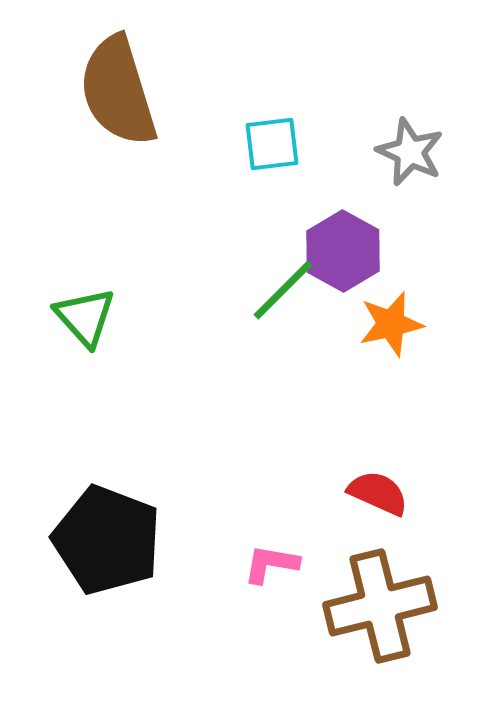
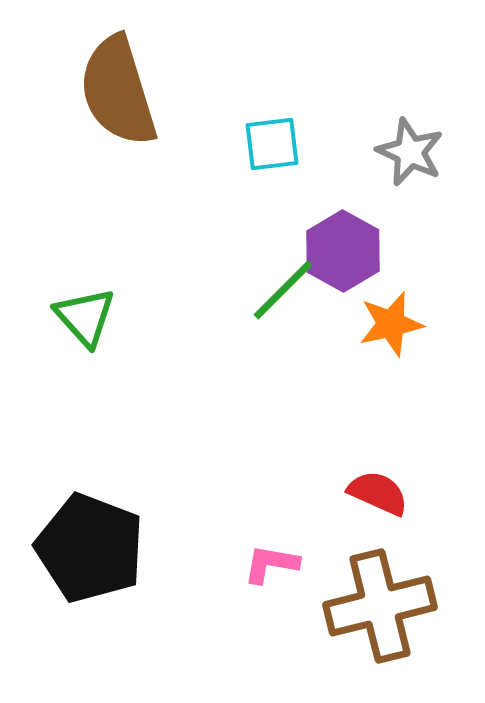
black pentagon: moved 17 px left, 8 px down
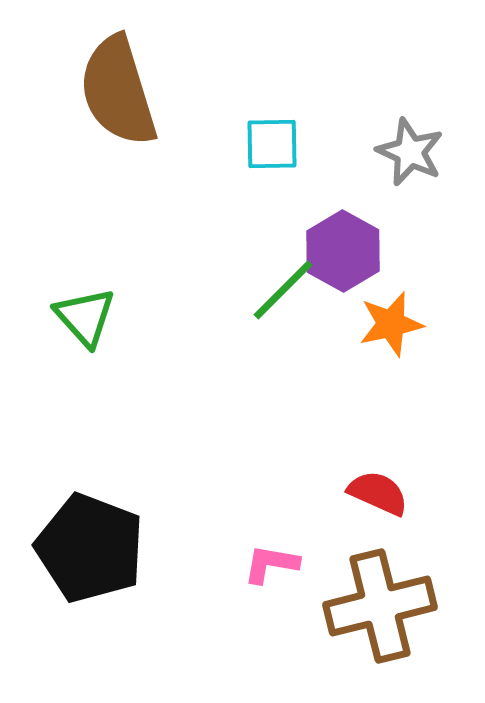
cyan square: rotated 6 degrees clockwise
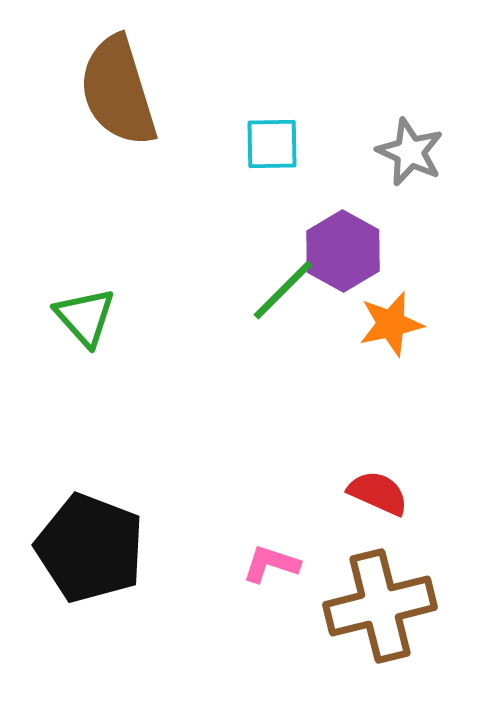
pink L-shape: rotated 8 degrees clockwise
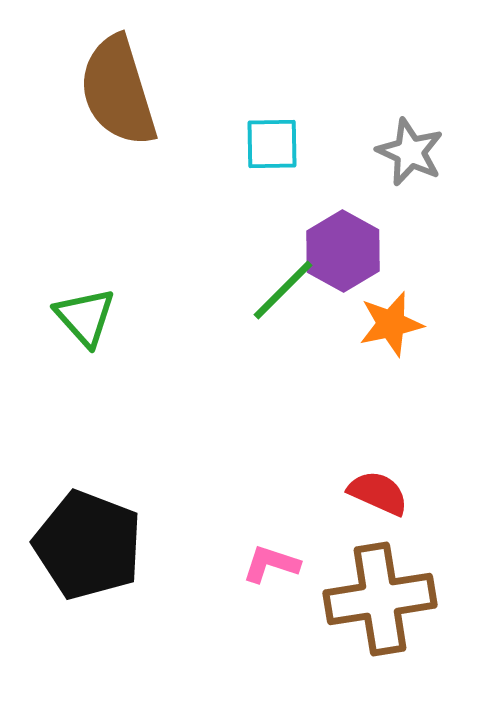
black pentagon: moved 2 px left, 3 px up
brown cross: moved 7 px up; rotated 5 degrees clockwise
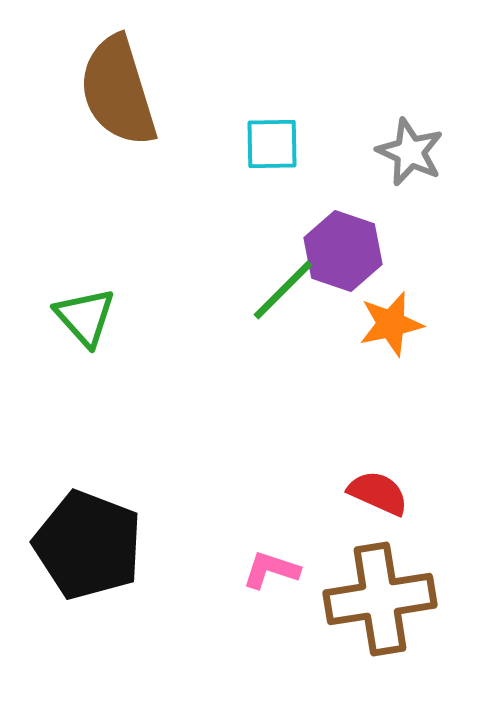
purple hexagon: rotated 10 degrees counterclockwise
pink L-shape: moved 6 px down
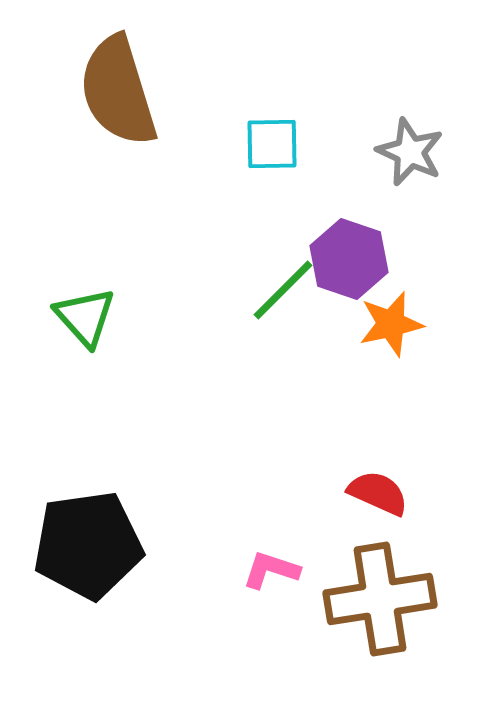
purple hexagon: moved 6 px right, 8 px down
black pentagon: rotated 29 degrees counterclockwise
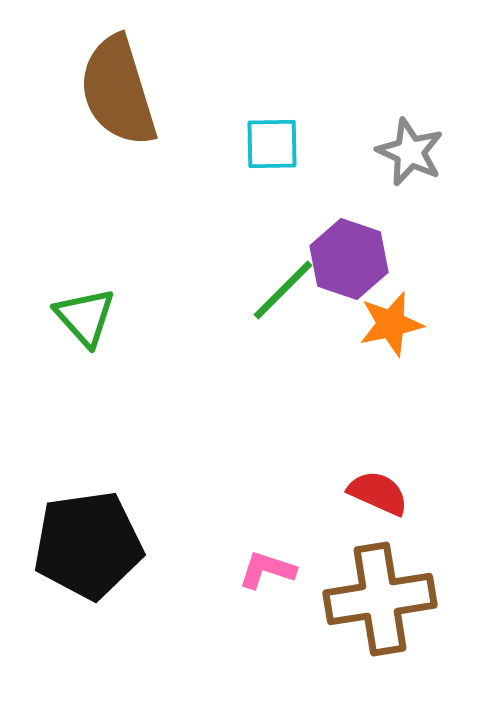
pink L-shape: moved 4 px left
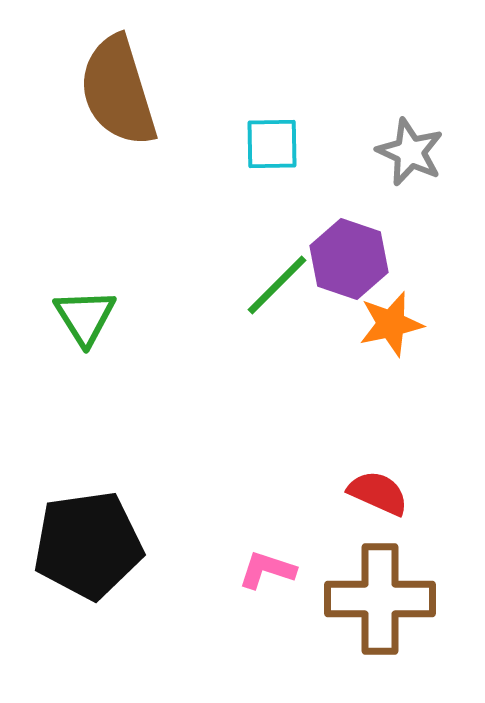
green line: moved 6 px left, 5 px up
green triangle: rotated 10 degrees clockwise
brown cross: rotated 9 degrees clockwise
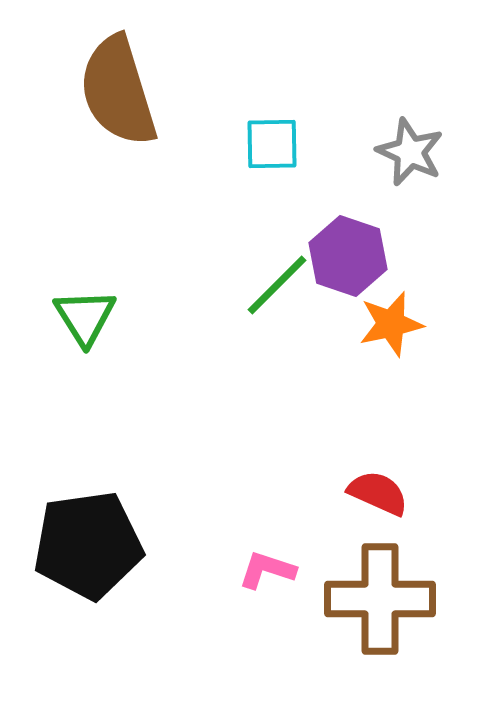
purple hexagon: moved 1 px left, 3 px up
